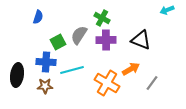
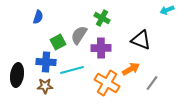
purple cross: moved 5 px left, 8 px down
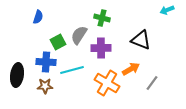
green cross: rotated 14 degrees counterclockwise
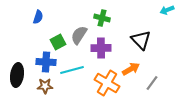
black triangle: rotated 25 degrees clockwise
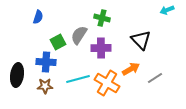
cyan line: moved 6 px right, 9 px down
gray line: moved 3 px right, 5 px up; rotated 21 degrees clockwise
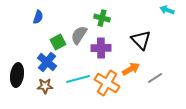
cyan arrow: rotated 40 degrees clockwise
blue cross: moved 1 px right; rotated 36 degrees clockwise
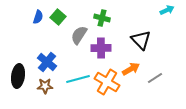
cyan arrow: rotated 136 degrees clockwise
green square: moved 25 px up; rotated 21 degrees counterclockwise
black ellipse: moved 1 px right, 1 px down
orange cross: moved 1 px up
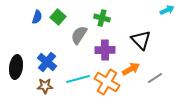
blue semicircle: moved 1 px left
purple cross: moved 4 px right, 2 px down
black ellipse: moved 2 px left, 9 px up
